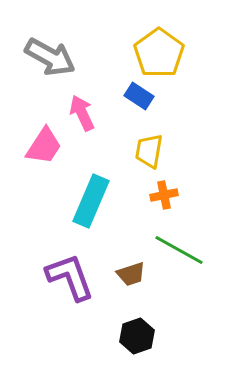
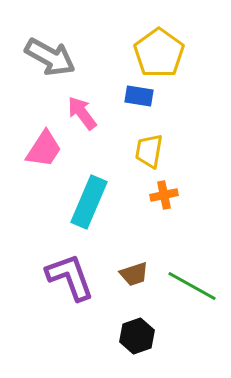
blue rectangle: rotated 24 degrees counterclockwise
pink arrow: rotated 12 degrees counterclockwise
pink trapezoid: moved 3 px down
cyan rectangle: moved 2 px left, 1 px down
green line: moved 13 px right, 36 px down
brown trapezoid: moved 3 px right
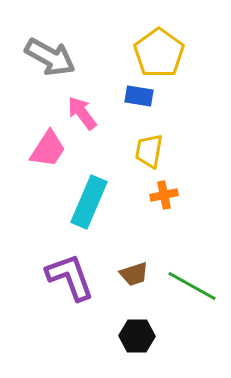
pink trapezoid: moved 4 px right
black hexagon: rotated 20 degrees clockwise
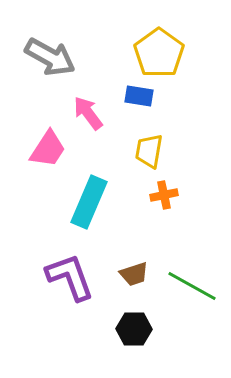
pink arrow: moved 6 px right
black hexagon: moved 3 px left, 7 px up
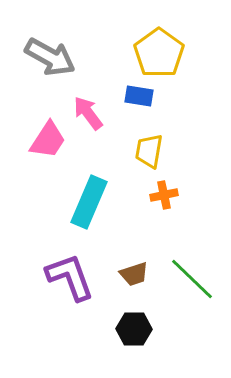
pink trapezoid: moved 9 px up
green line: moved 7 px up; rotated 15 degrees clockwise
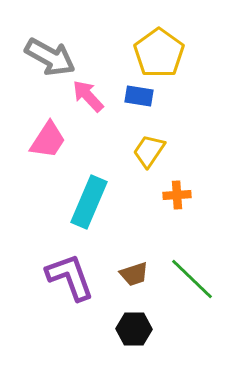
pink arrow: moved 17 px up; rotated 6 degrees counterclockwise
yellow trapezoid: rotated 24 degrees clockwise
orange cross: moved 13 px right; rotated 8 degrees clockwise
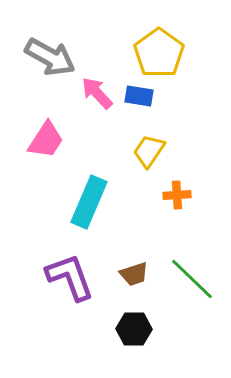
pink arrow: moved 9 px right, 3 px up
pink trapezoid: moved 2 px left
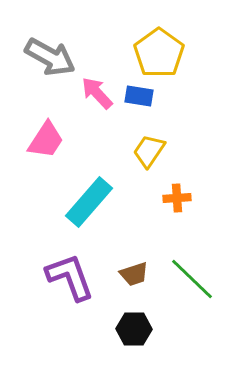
orange cross: moved 3 px down
cyan rectangle: rotated 18 degrees clockwise
